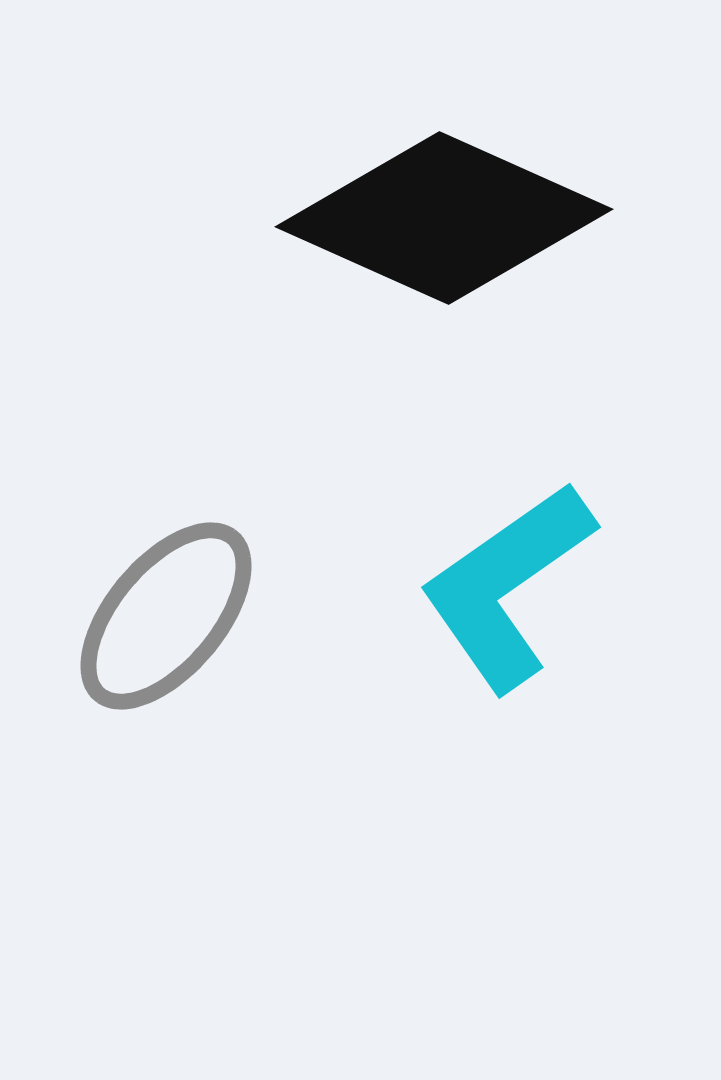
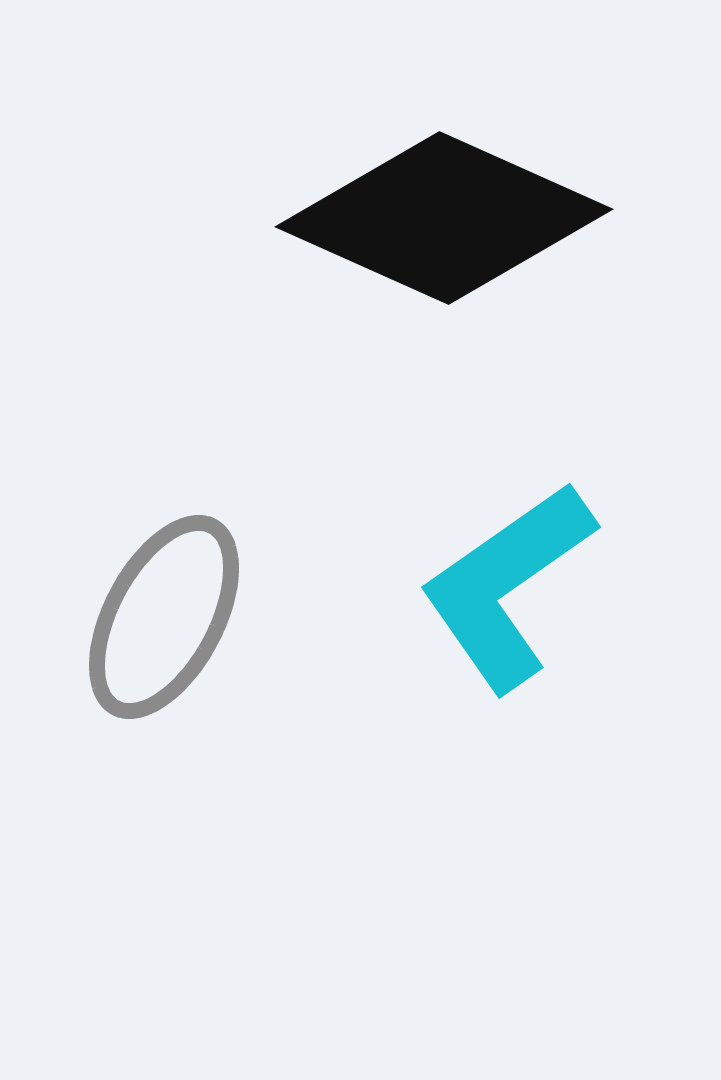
gray ellipse: moved 2 px left, 1 px down; rotated 12 degrees counterclockwise
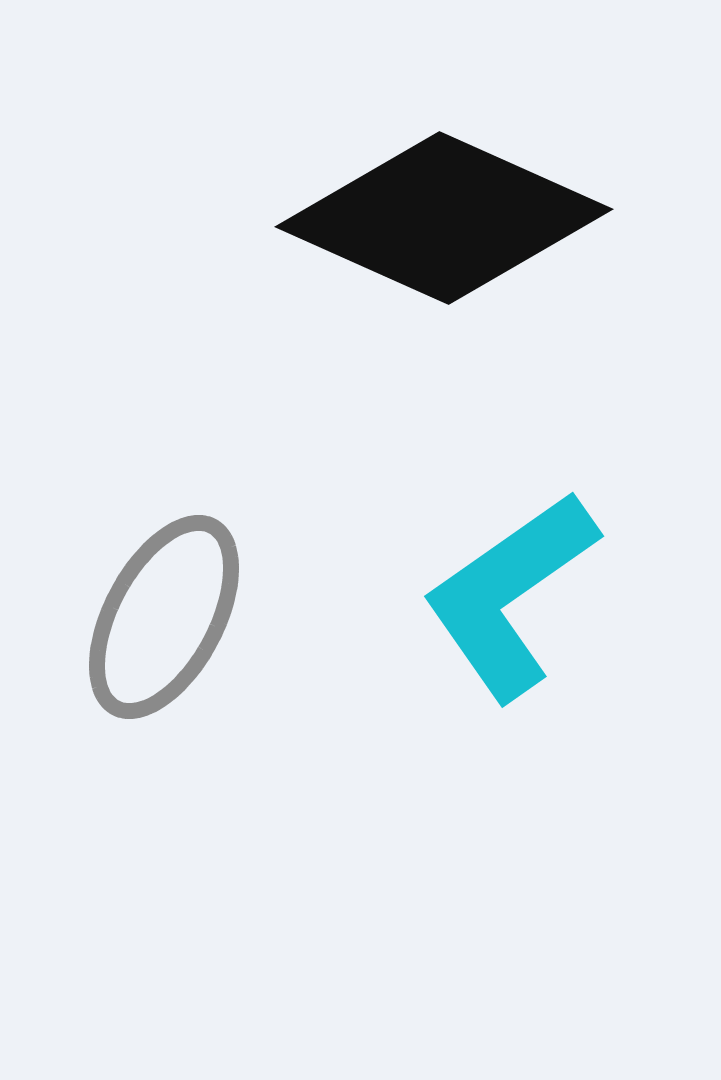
cyan L-shape: moved 3 px right, 9 px down
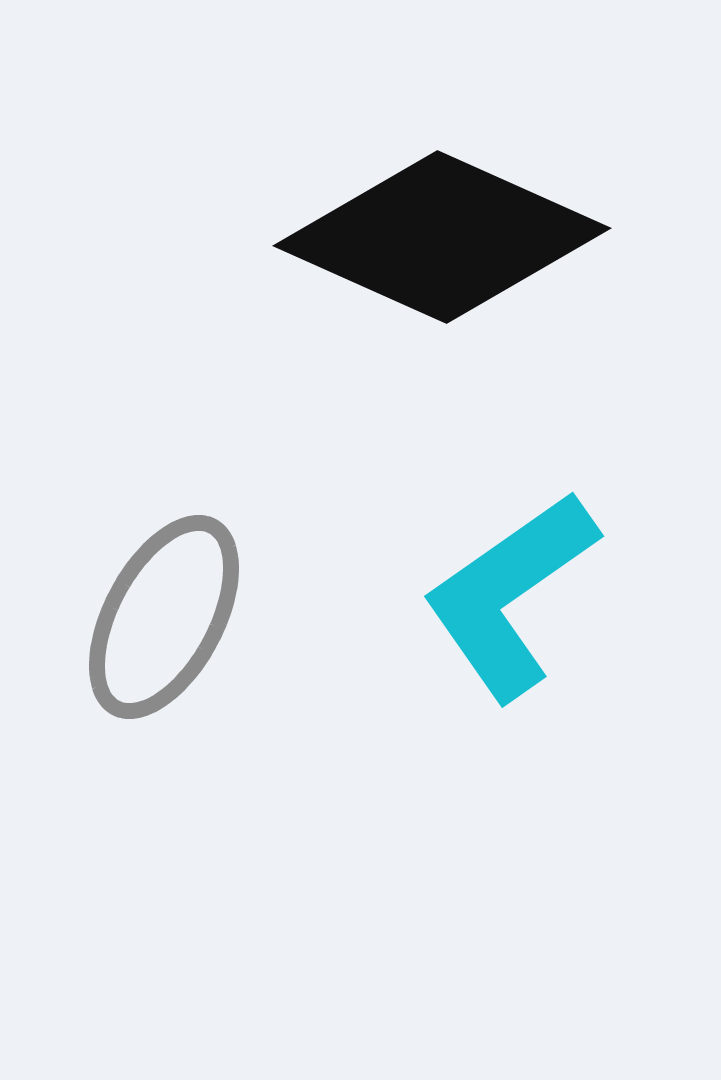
black diamond: moved 2 px left, 19 px down
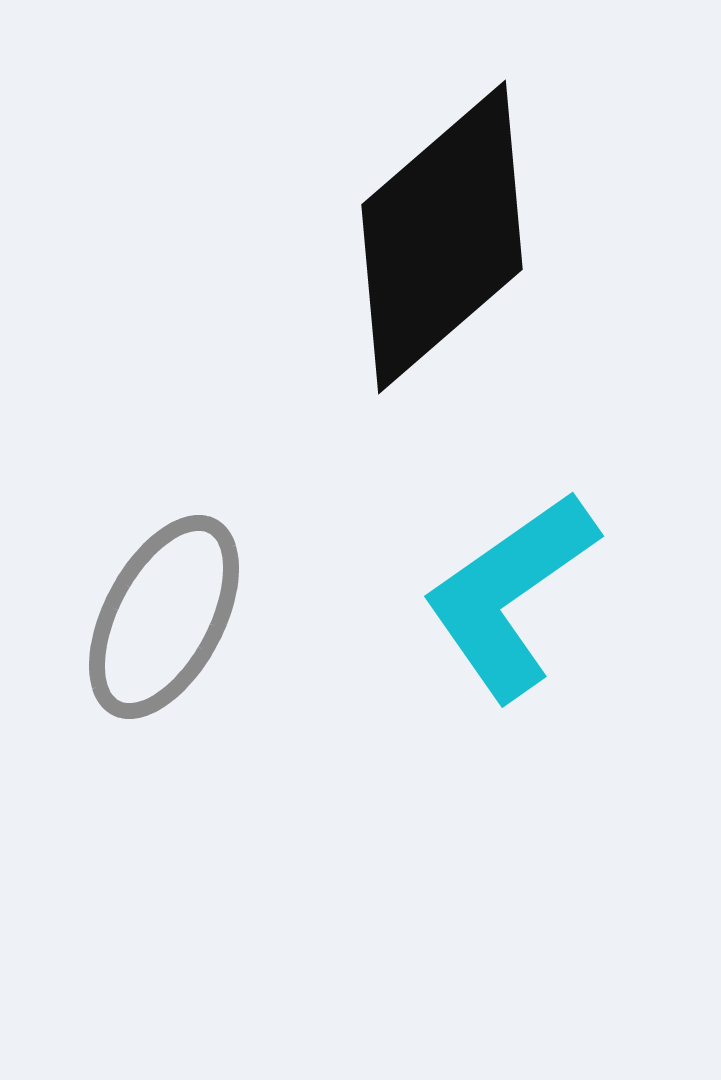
black diamond: rotated 65 degrees counterclockwise
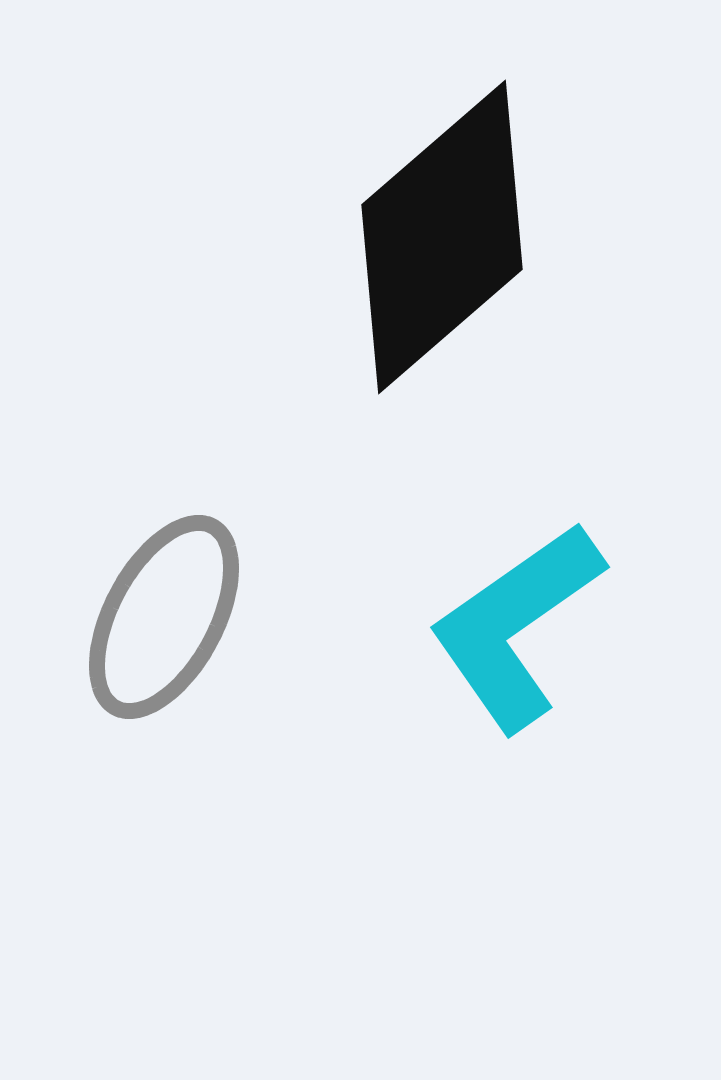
cyan L-shape: moved 6 px right, 31 px down
